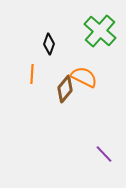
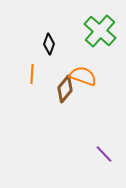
orange semicircle: moved 1 px left, 1 px up; rotated 8 degrees counterclockwise
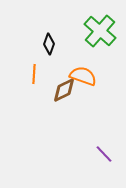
orange line: moved 2 px right
brown diamond: moved 1 px left, 1 px down; rotated 24 degrees clockwise
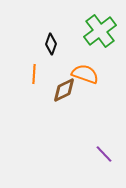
green cross: rotated 12 degrees clockwise
black diamond: moved 2 px right
orange semicircle: moved 2 px right, 2 px up
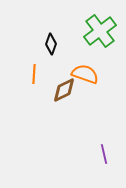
purple line: rotated 30 degrees clockwise
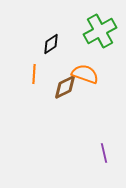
green cross: rotated 8 degrees clockwise
black diamond: rotated 35 degrees clockwise
brown diamond: moved 1 px right, 3 px up
purple line: moved 1 px up
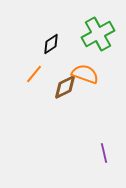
green cross: moved 2 px left, 3 px down
orange line: rotated 36 degrees clockwise
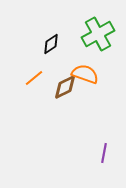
orange line: moved 4 px down; rotated 12 degrees clockwise
purple line: rotated 24 degrees clockwise
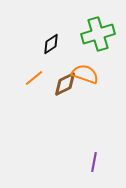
green cross: rotated 12 degrees clockwise
brown diamond: moved 3 px up
purple line: moved 10 px left, 9 px down
